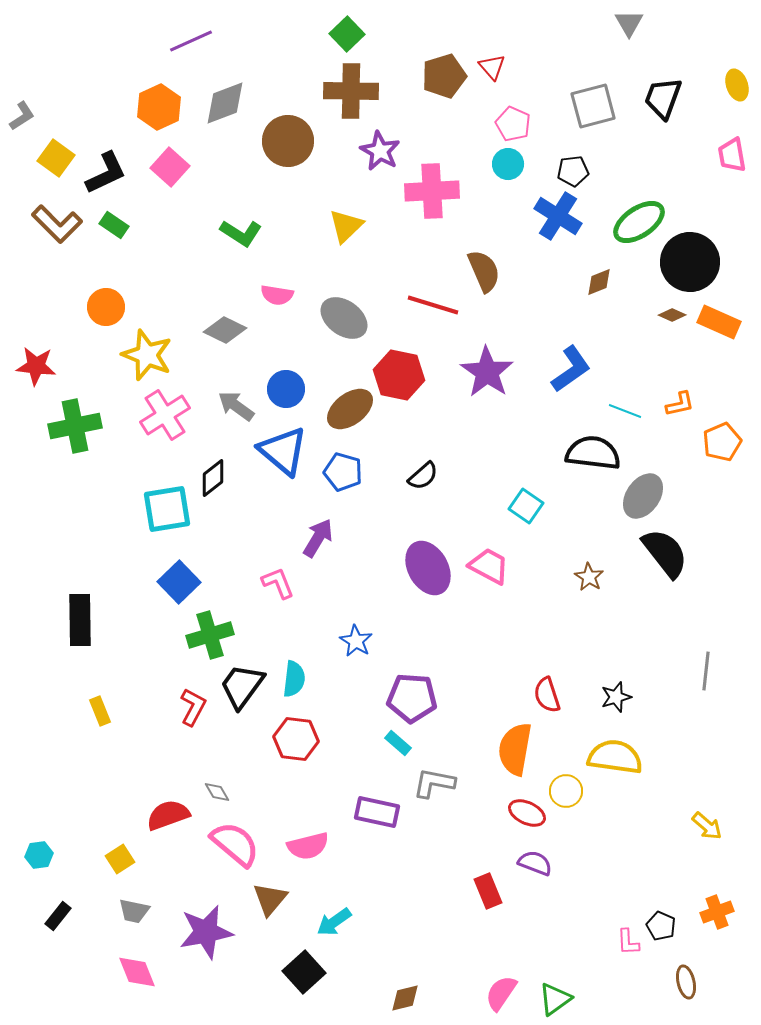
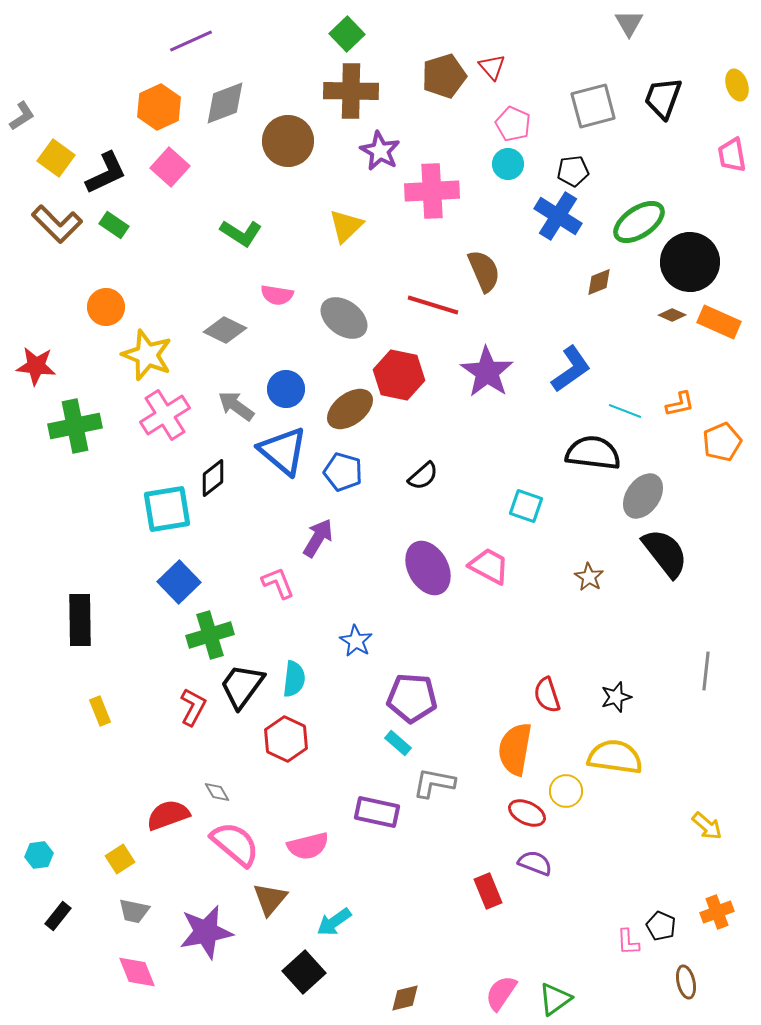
cyan square at (526, 506): rotated 16 degrees counterclockwise
red hexagon at (296, 739): moved 10 px left; rotated 18 degrees clockwise
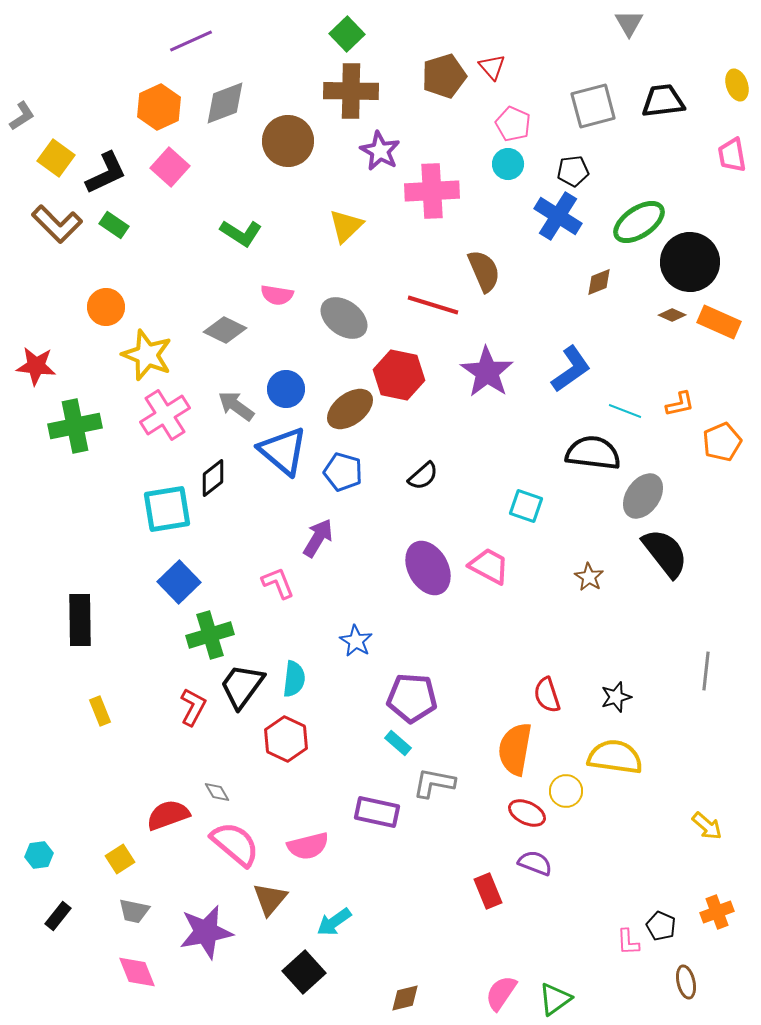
black trapezoid at (663, 98): moved 3 px down; rotated 63 degrees clockwise
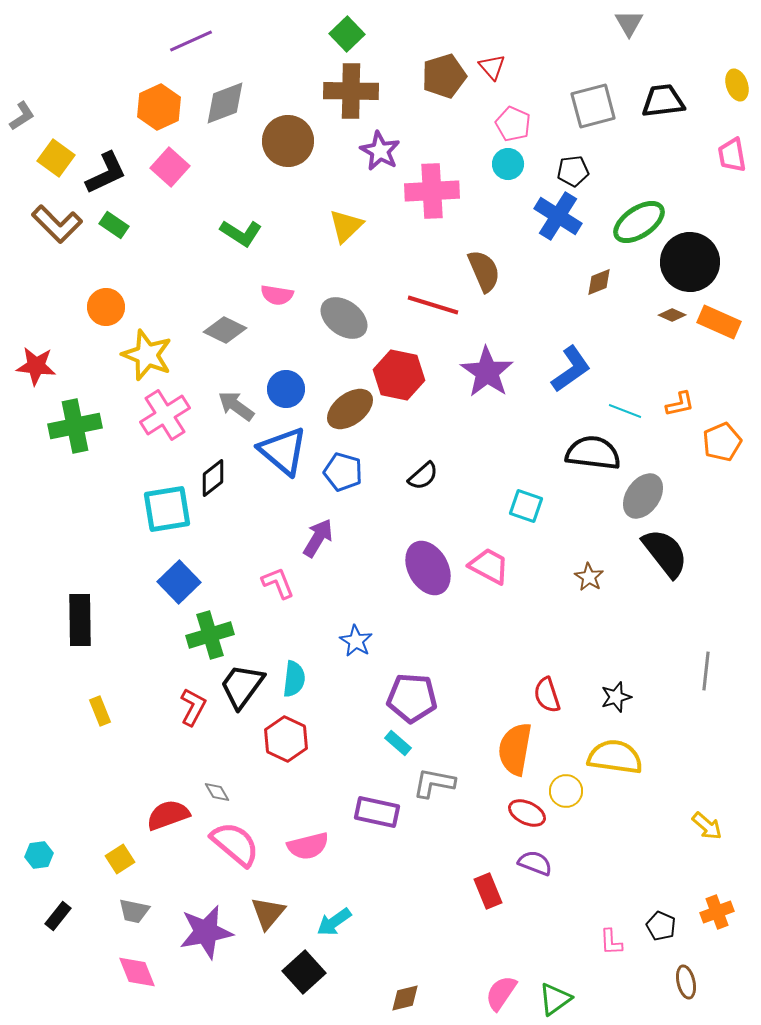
brown triangle at (270, 899): moved 2 px left, 14 px down
pink L-shape at (628, 942): moved 17 px left
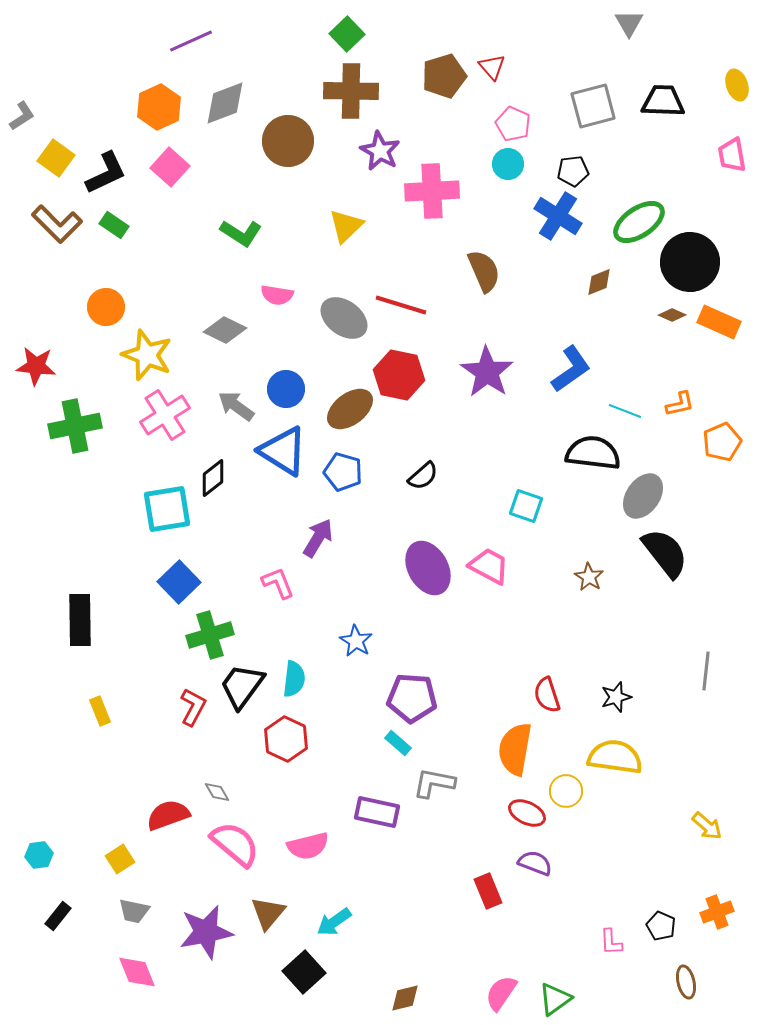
black trapezoid at (663, 101): rotated 9 degrees clockwise
red line at (433, 305): moved 32 px left
blue triangle at (283, 451): rotated 8 degrees counterclockwise
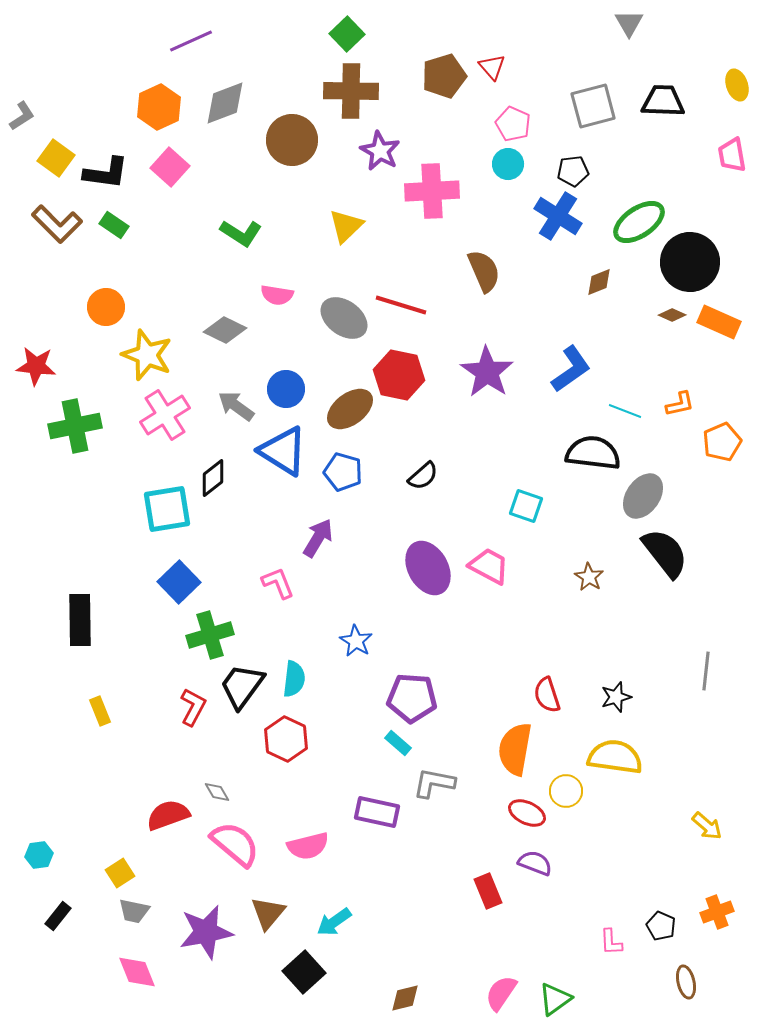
brown circle at (288, 141): moved 4 px right, 1 px up
black L-shape at (106, 173): rotated 33 degrees clockwise
yellow square at (120, 859): moved 14 px down
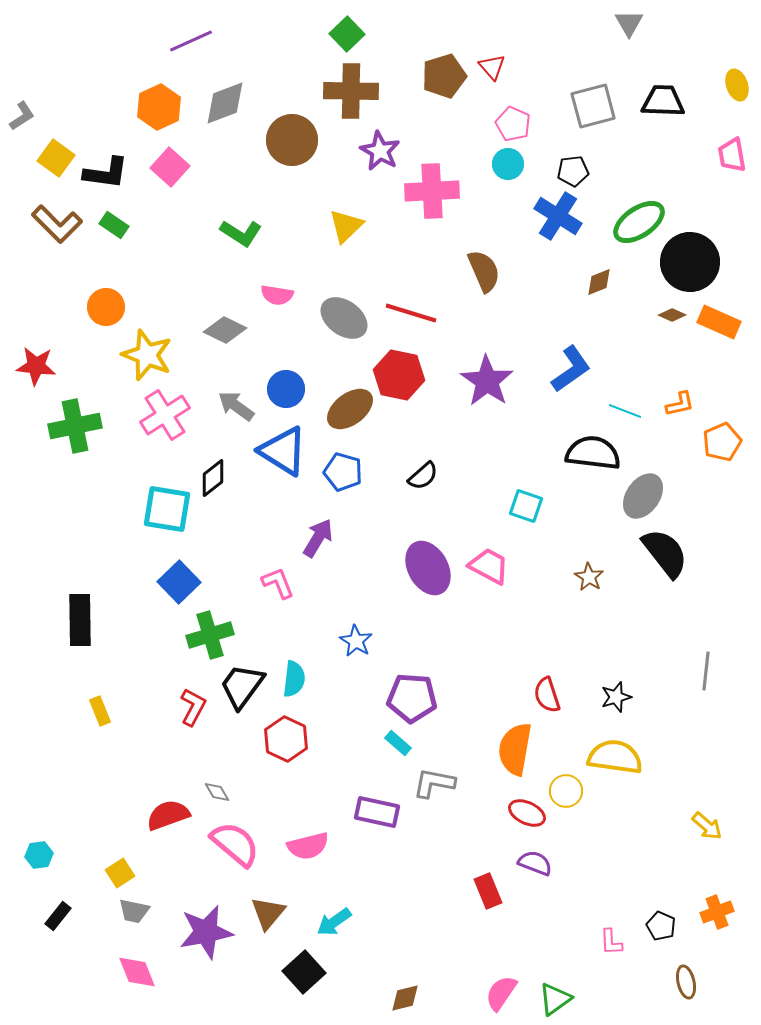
red line at (401, 305): moved 10 px right, 8 px down
purple star at (487, 372): moved 9 px down
cyan square at (167, 509): rotated 18 degrees clockwise
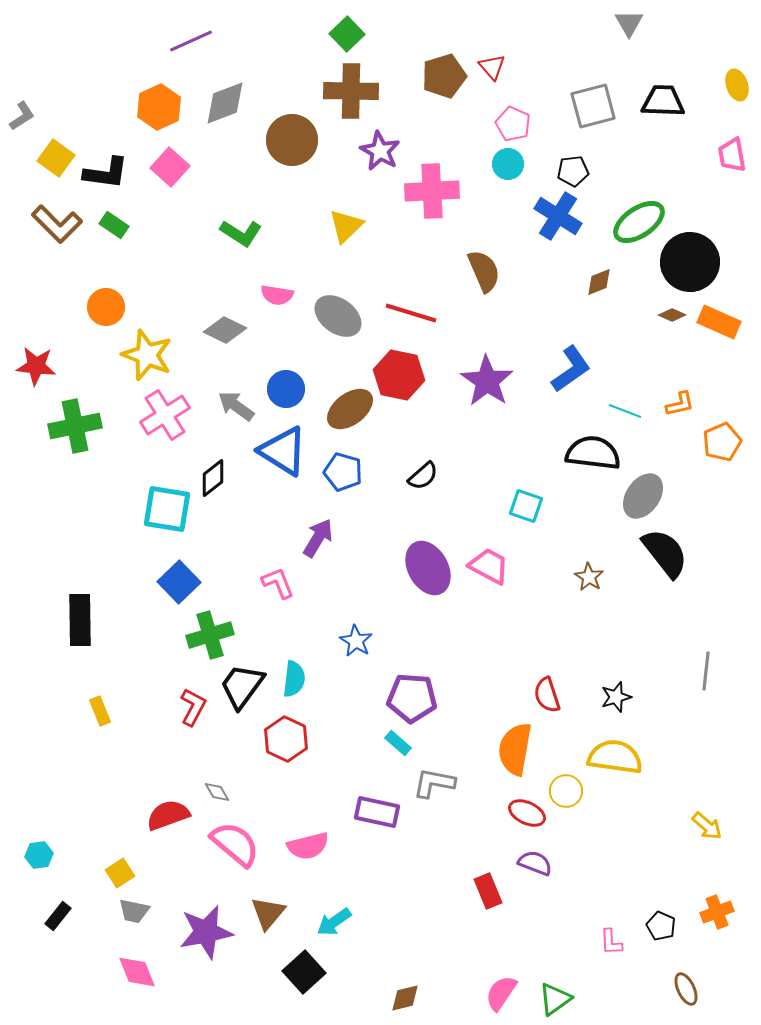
gray ellipse at (344, 318): moved 6 px left, 2 px up
brown ellipse at (686, 982): moved 7 px down; rotated 12 degrees counterclockwise
